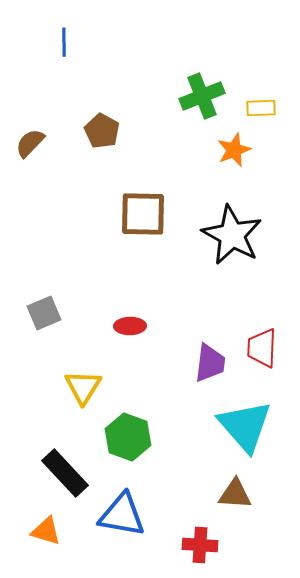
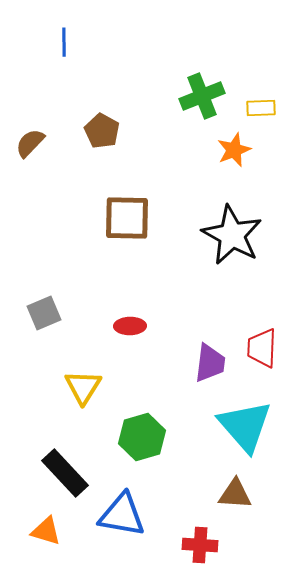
brown square: moved 16 px left, 4 px down
green hexagon: moved 14 px right; rotated 24 degrees clockwise
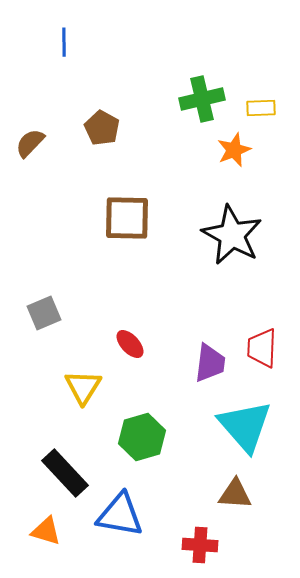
green cross: moved 3 px down; rotated 9 degrees clockwise
brown pentagon: moved 3 px up
red ellipse: moved 18 px down; rotated 48 degrees clockwise
blue triangle: moved 2 px left
